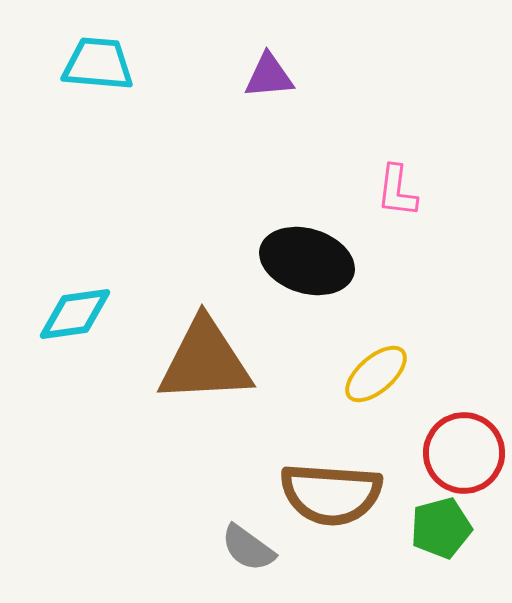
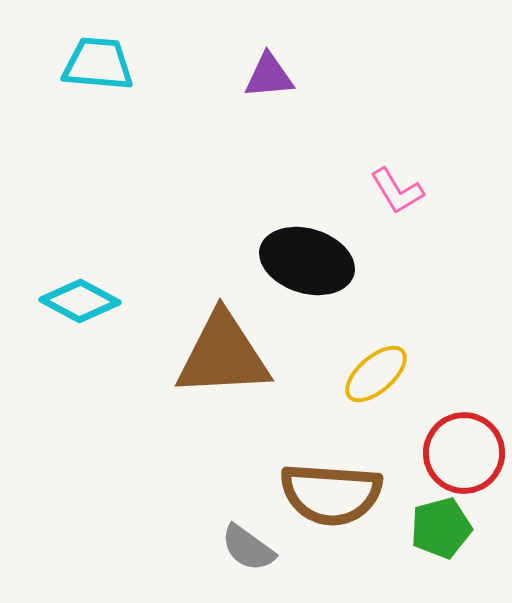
pink L-shape: rotated 38 degrees counterclockwise
cyan diamond: moved 5 px right, 13 px up; rotated 36 degrees clockwise
brown triangle: moved 18 px right, 6 px up
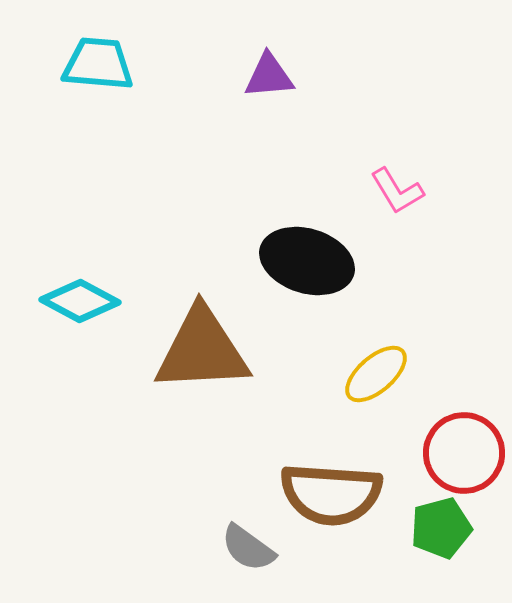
brown triangle: moved 21 px left, 5 px up
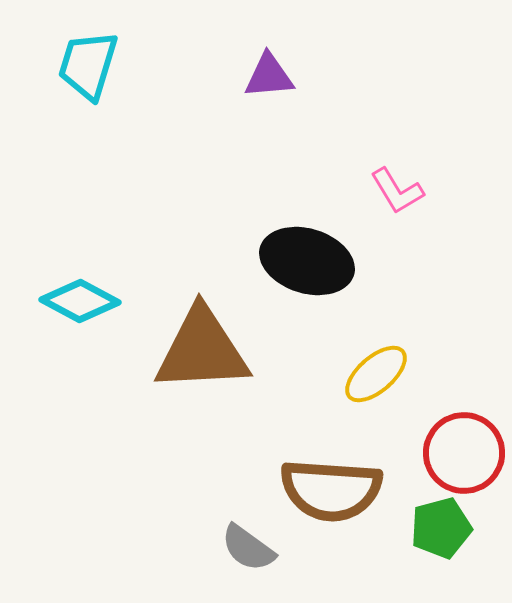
cyan trapezoid: moved 10 px left, 1 px down; rotated 78 degrees counterclockwise
brown semicircle: moved 4 px up
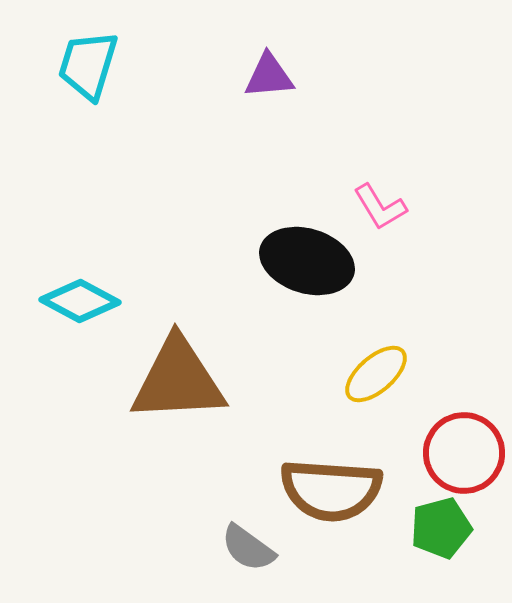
pink L-shape: moved 17 px left, 16 px down
brown triangle: moved 24 px left, 30 px down
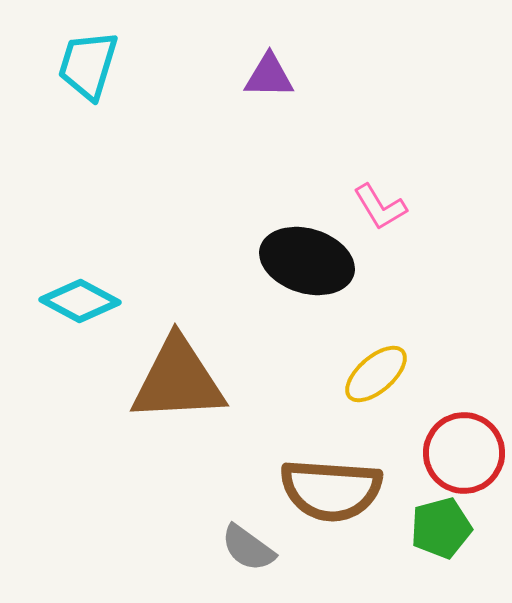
purple triangle: rotated 6 degrees clockwise
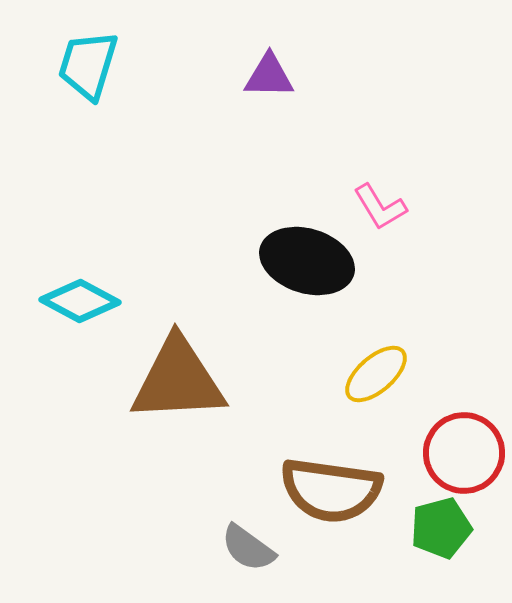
brown semicircle: rotated 4 degrees clockwise
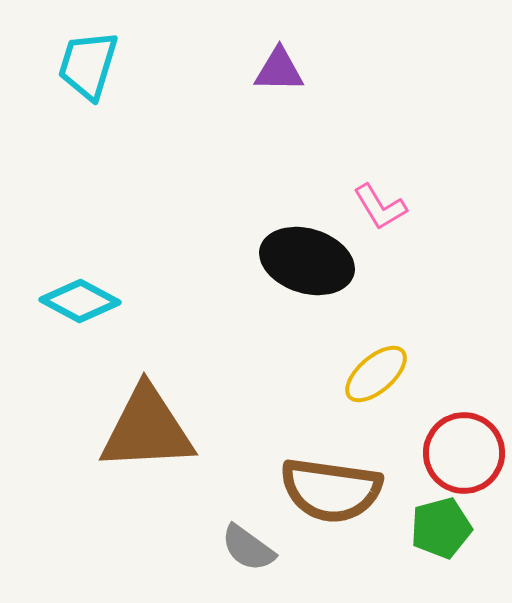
purple triangle: moved 10 px right, 6 px up
brown triangle: moved 31 px left, 49 px down
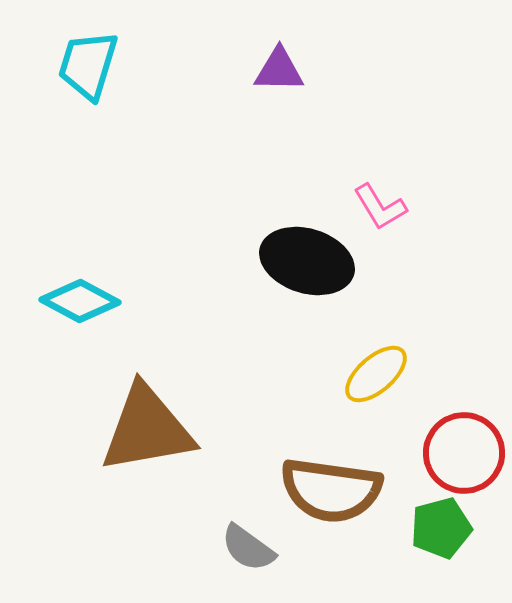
brown triangle: rotated 7 degrees counterclockwise
